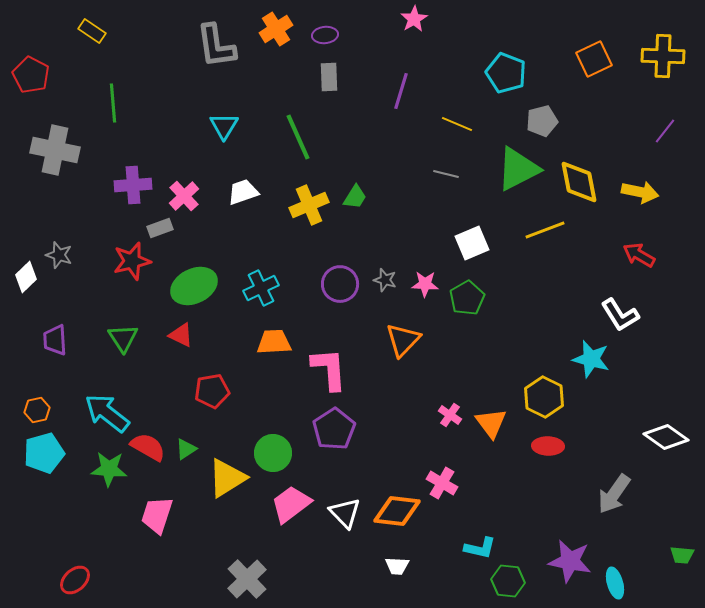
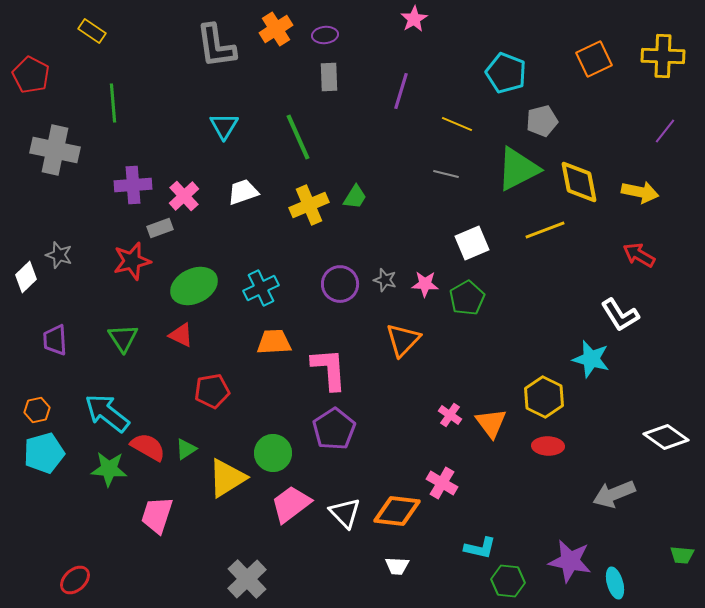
gray arrow at (614, 494): rotated 33 degrees clockwise
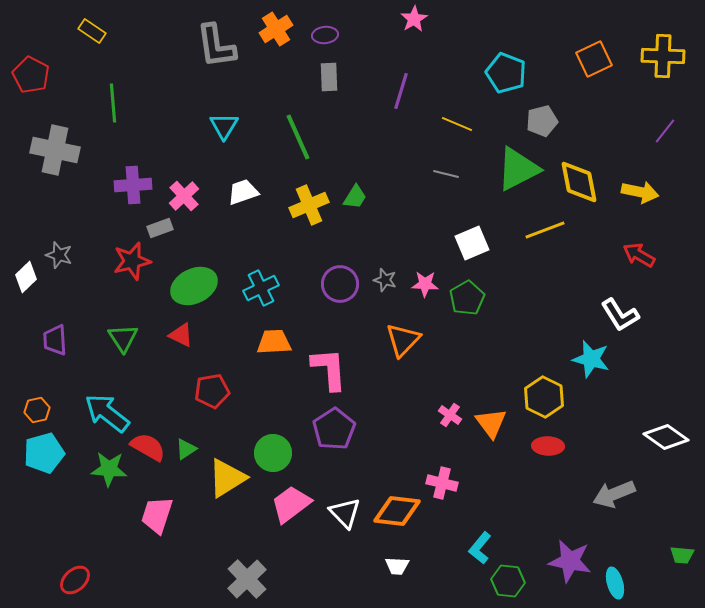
pink cross at (442, 483): rotated 16 degrees counterclockwise
cyan L-shape at (480, 548): rotated 116 degrees clockwise
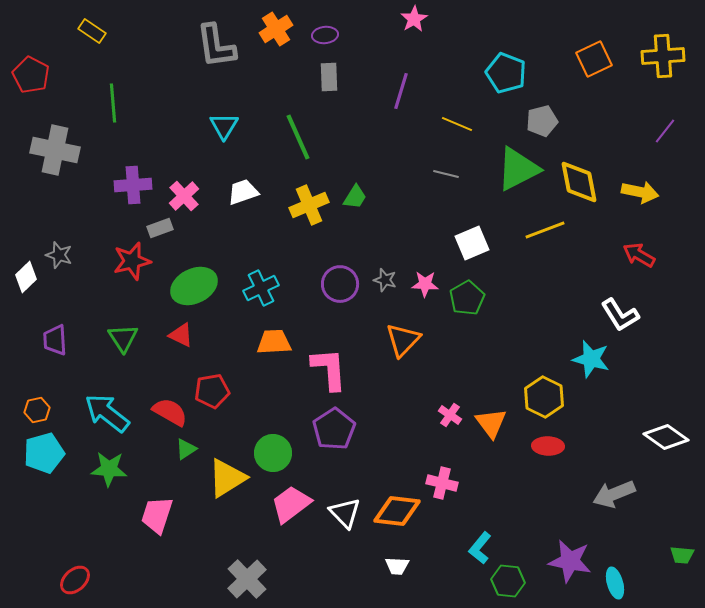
yellow cross at (663, 56): rotated 6 degrees counterclockwise
red semicircle at (148, 447): moved 22 px right, 35 px up
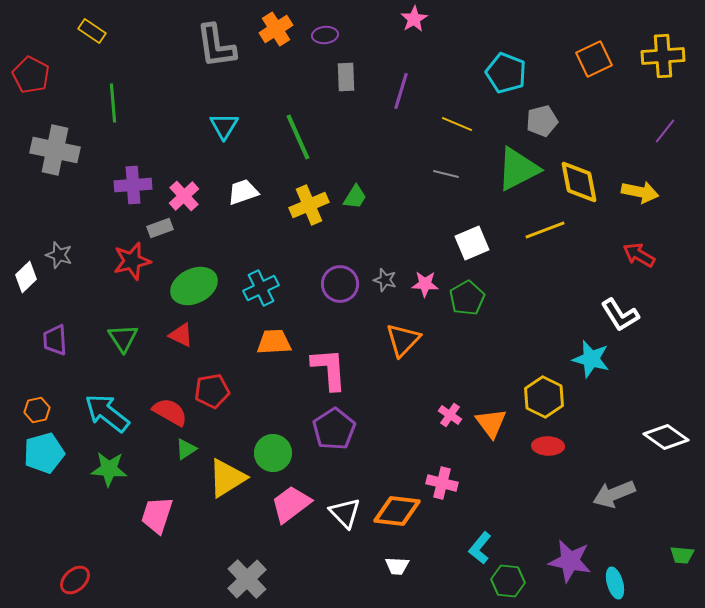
gray rectangle at (329, 77): moved 17 px right
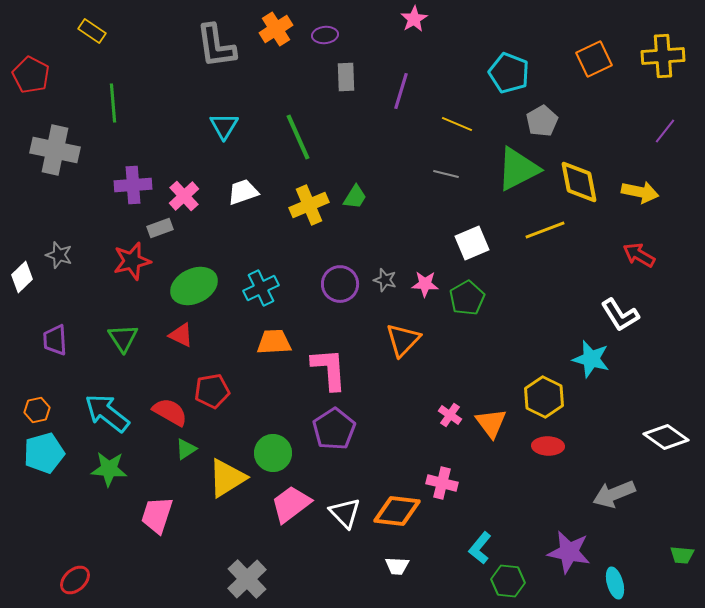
cyan pentagon at (506, 73): moved 3 px right
gray pentagon at (542, 121): rotated 16 degrees counterclockwise
white diamond at (26, 277): moved 4 px left
purple star at (570, 561): moved 1 px left, 9 px up
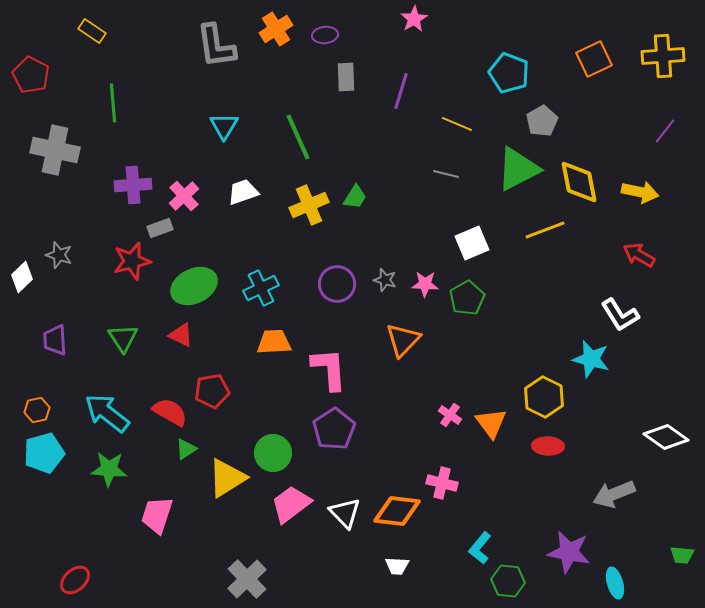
purple circle at (340, 284): moved 3 px left
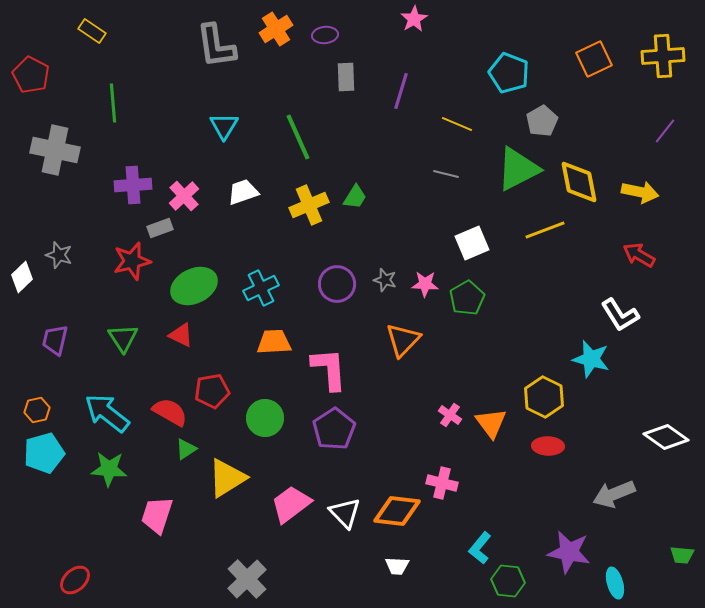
purple trapezoid at (55, 340): rotated 16 degrees clockwise
green circle at (273, 453): moved 8 px left, 35 px up
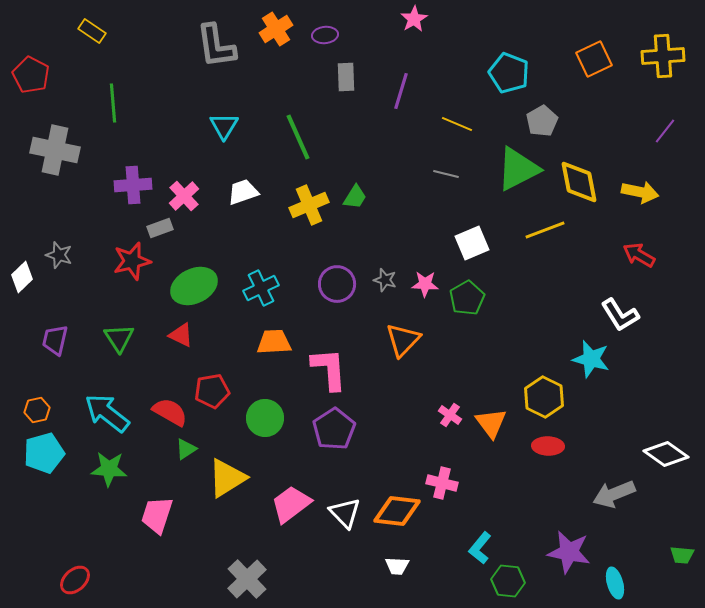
green triangle at (123, 338): moved 4 px left
white diamond at (666, 437): moved 17 px down
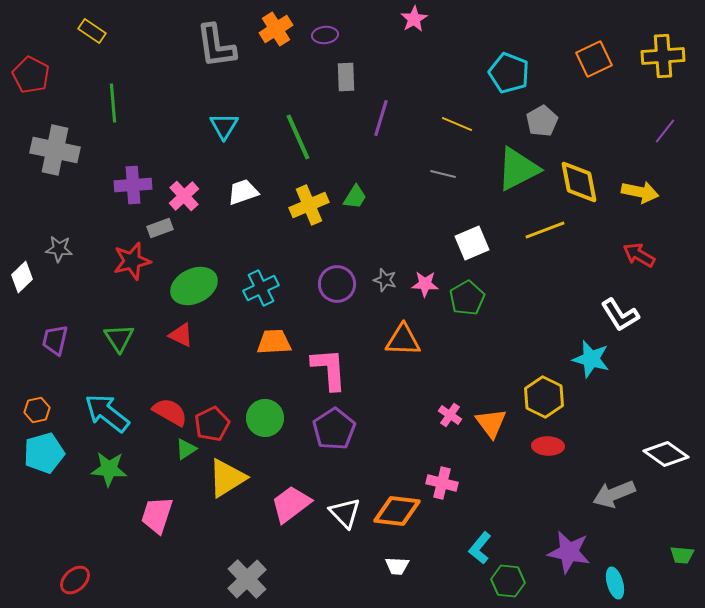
purple line at (401, 91): moved 20 px left, 27 px down
gray line at (446, 174): moved 3 px left
gray star at (59, 255): moved 6 px up; rotated 12 degrees counterclockwise
orange triangle at (403, 340): rotated 48 degrees clockwise
red pentagon at (212, 391): moved 33 px down; rotated 16 degrees counterclockwise
